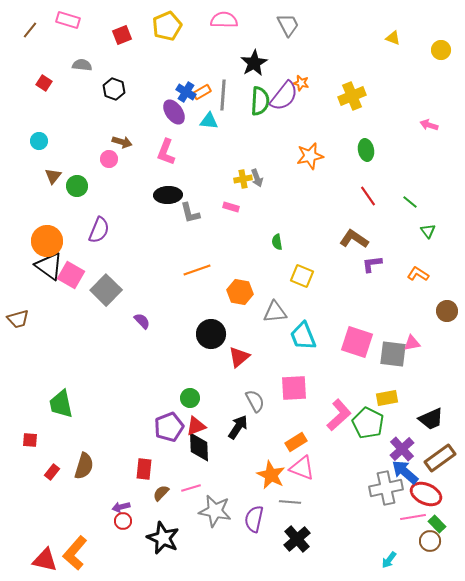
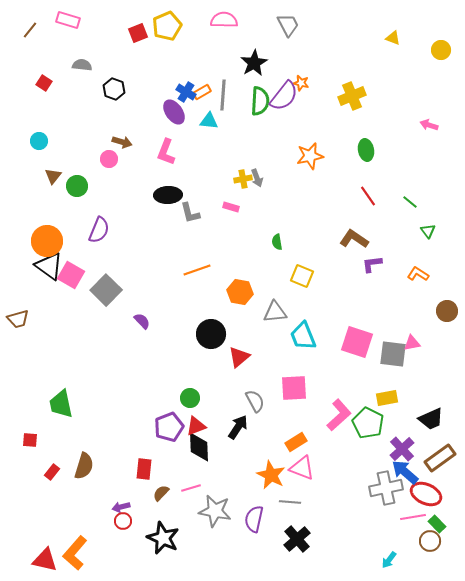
red square at (122, 35): moved 16 px right, 2 px up
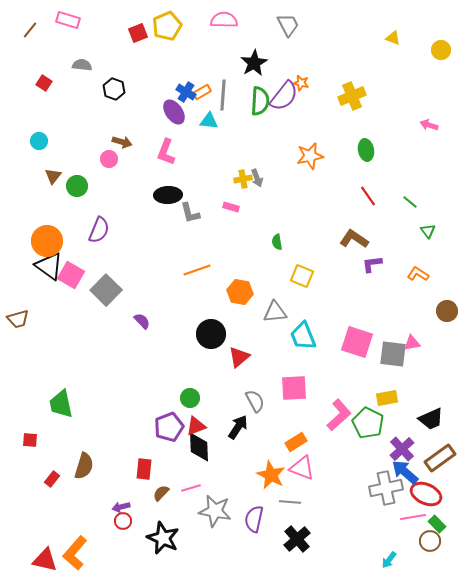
red rectangle at (52, 472): moved 7 px down
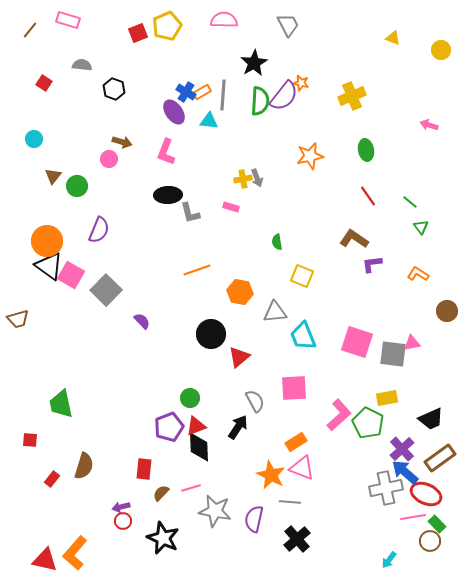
cyan circle at (39, 141): moved 5 px left, 2 px up
green triangle at (428, 231): moved 7 px left, 4 px up
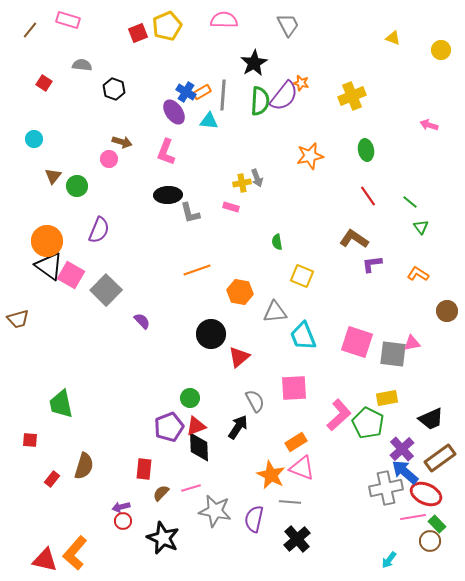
yellow cross at (243, 179): moved 1 px left, 4 px down
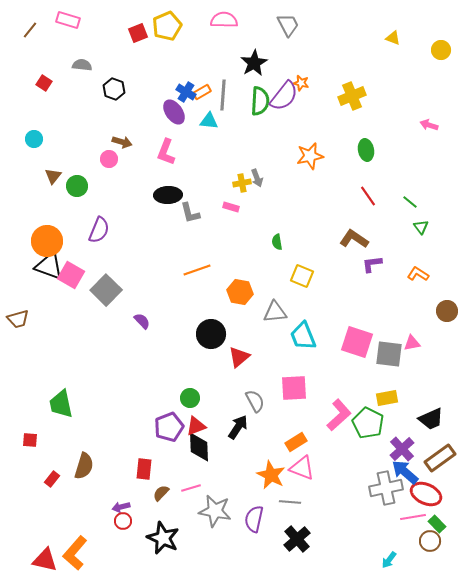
black triangle at (49, 266): rotated 16 degrees counterclockwise
gray square at (393, 354): moved 4 px left
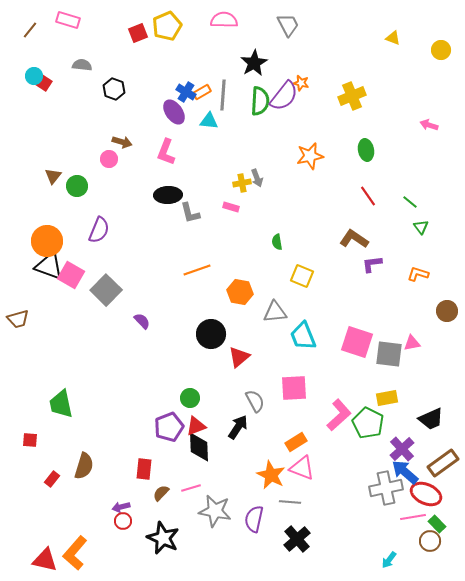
cyan circle at (34, 139): moved 63 px up
orange L-shape at (418, 274): rotated 15 degrees counterclockwise
brown rectangle at (440, 458): moved 3 px right, 5 px down
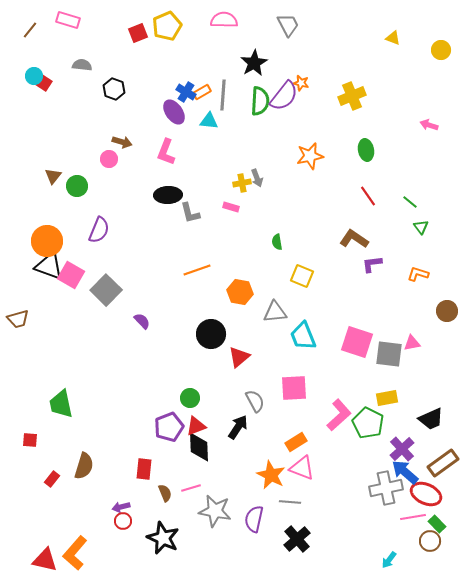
brown semicircle at (161, 493): moved 4 px right; rotated 114 degrees clockwise
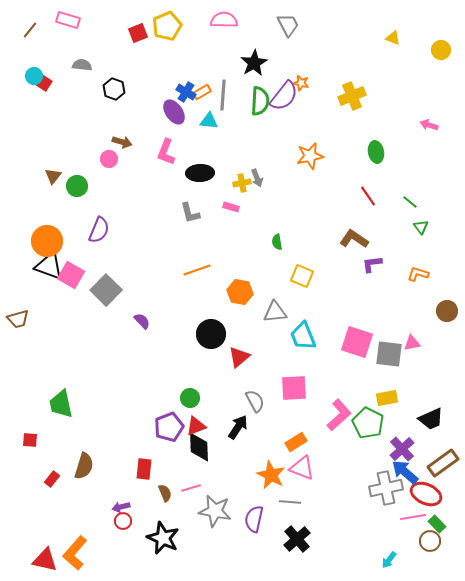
green ellipse at (366, 150): moved 10 px right, 2 px down
black ellipse at (168, 195): moved 32 px right, 22 px up
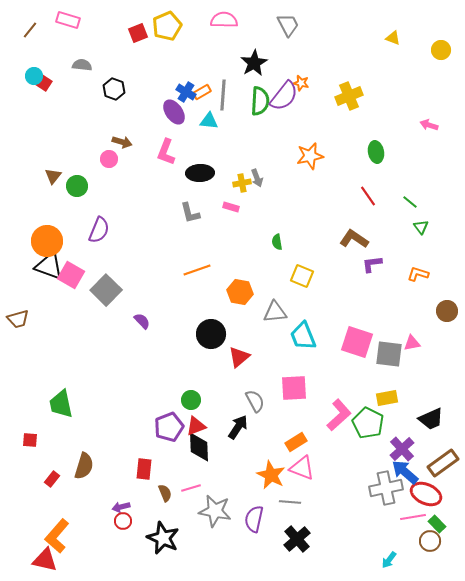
yellow cross at (352, 96): moved 3 px left
green circle at (190, 398): moved 1 px right, 2 px down
orange L-shape at (75, 553): moved 18 px left, 17 px up
